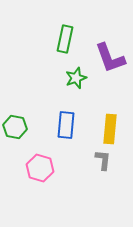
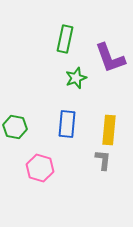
blue rectangle: moved 1 px right, 1 px up
yellow rectangle: moved 1 px left, 1 px down
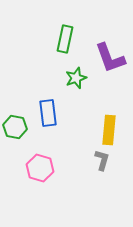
blue rectangle: moved 19 px left, 11 px up; rotated 12 degrees counterclockwise
gray L-shape: moved 1 px left; rotated 10 degrees clockwise
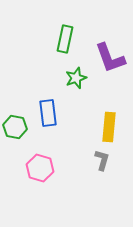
yellow rectangle: moved 3 px up
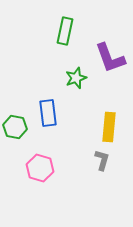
green rectangle: moved 8 px up
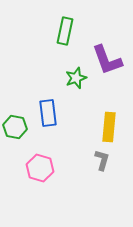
purple L-shape: moved 3 px left, 2 px down
